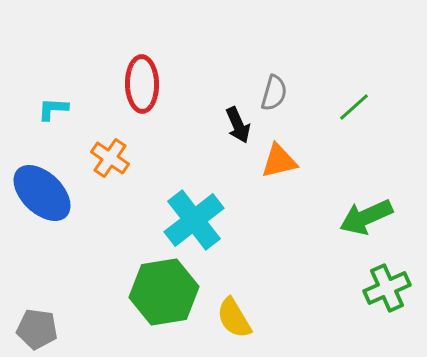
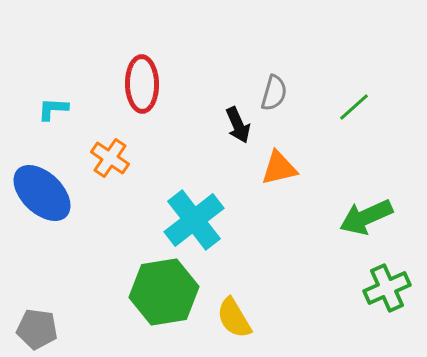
orange triangle: moved 7 px down
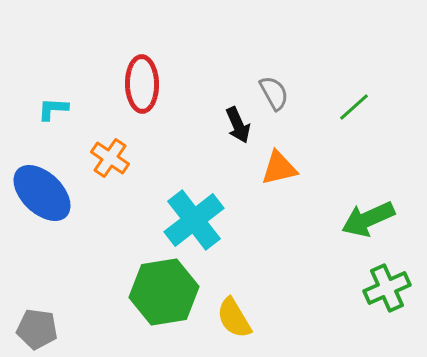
gray semicircle: rotated 45 degrees counterclockwise
green arrow: moved 2 px right, 2 px down
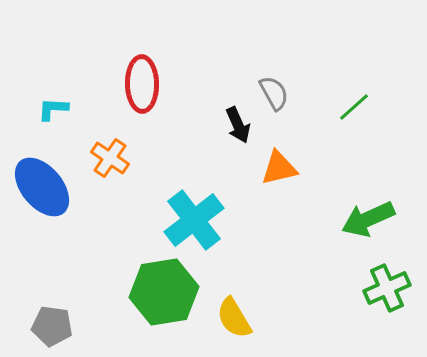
blue ellipse: moved 6 px up; rotated 6 degrees clockwise
gray pentagon: moved 15 px right, 3 px up
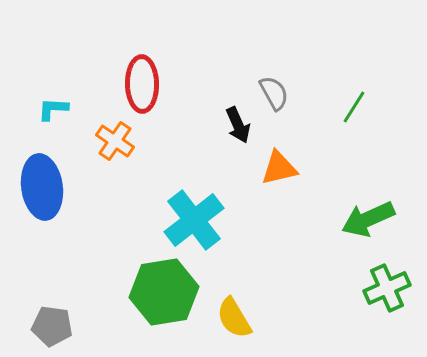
green line: rotated 16 degrees counterclockwise
orange cross: moved 5 px right, 17 px up
blue ellipse: rotated 32 degrees clockwise
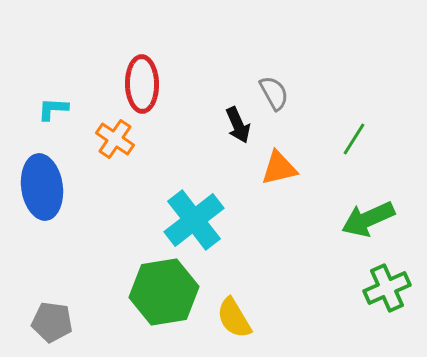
green line: moved 32 px down
orange cross: moved 2 px up
gray pentagon: moved 4 px up
